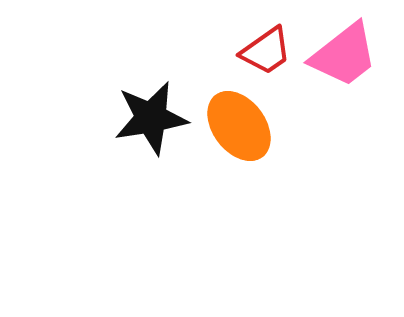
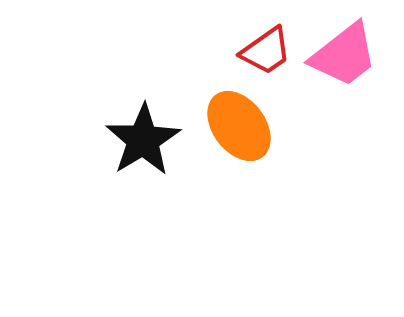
black star: moved 8 px left, 22 px down; rotated 22 degrees counterclockwise
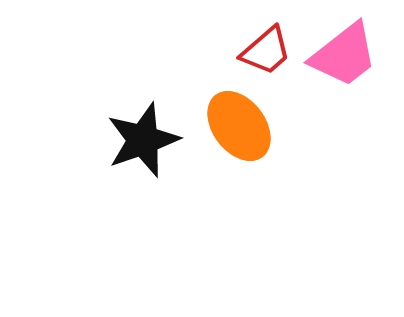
red trapezoid: rotated 6 degrees counterclockwise
black star: rotated 12 degrees clockwise
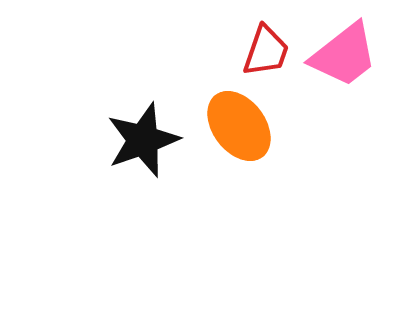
red trapezoid: rotated 30 degrees counterclockwise
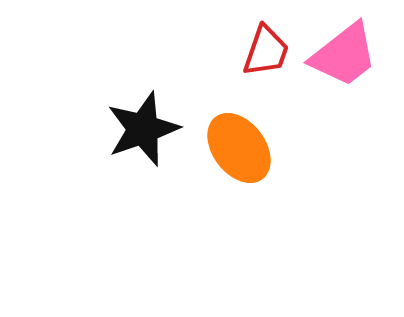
orange ellipse: moved 22 px down
black star: moved 11 px up
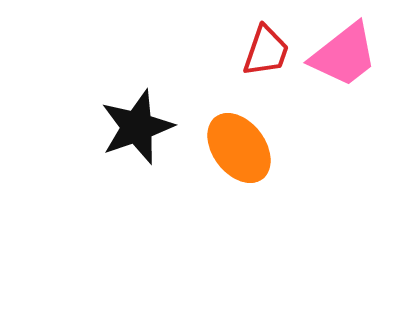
black star: moved 6 px left, 2 px up
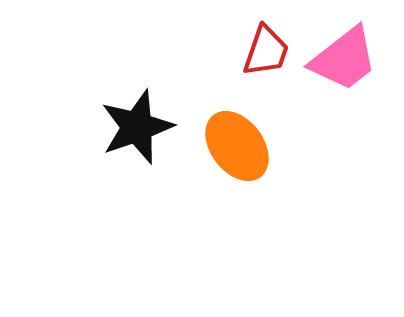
pink trapezoid: moved 4 px down
orange ellipse: moved 2 px left, 2 px up
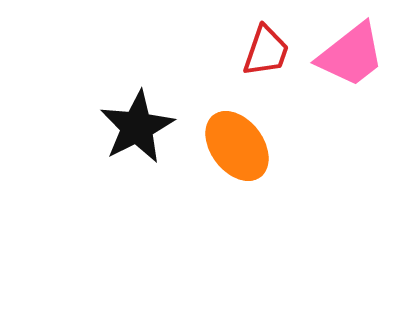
pink trapezoid: moved 7 px right, 4 px up
black star: rotated 8 degrees counterclockwise
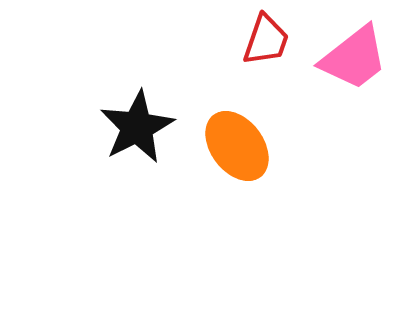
red trapezoid: moved 11 px up
pink trapezoid: moved 3 px right, 3 px down
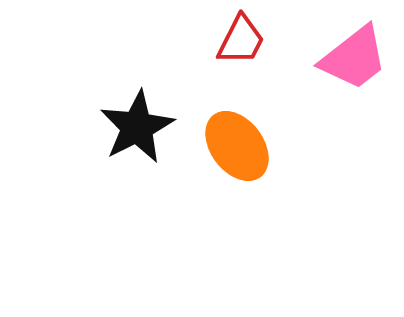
red trapezoid: moved 25 px left; rotated 8 degrees clockwise
